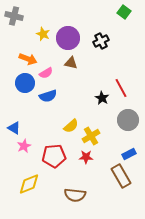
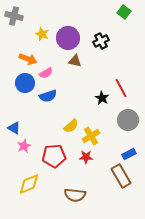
yellow star: moved 1 px left
brown triangle: moved 4 px right, 2 px up
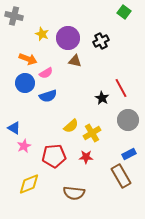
yellow cross: moved 1 px right, 3 px up
brown semicircle: moved 1 px left, 2 px up
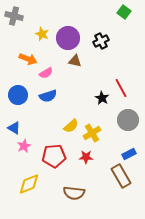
blue circle: moved 7 px left, 12 px down
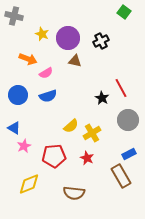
red star: moved 1 px right, 1 px down; rotated 24 degrees clockwise
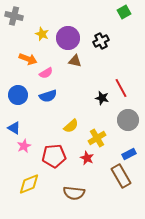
green square: rotated 24 degrees clockwise
black star: rotated 16 degrees counterclockwise
yellow cross: moved 5 px right, 5 px down
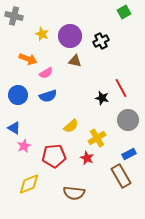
purple circle: moved 2 px right, 2 px up
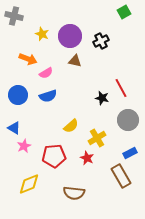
blue rectangle: moved 1 px right, 1 px up
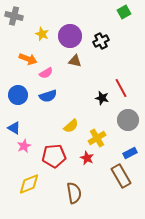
brown semicircle: rotated 105 degrees counterclockwise
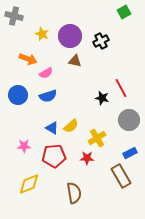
gray circle: moved 1 px right
blue triangle: moved 38 px right
pink star: rotated 24 degrees clockwise
red star: rotated 24 degrees counterclockwise
